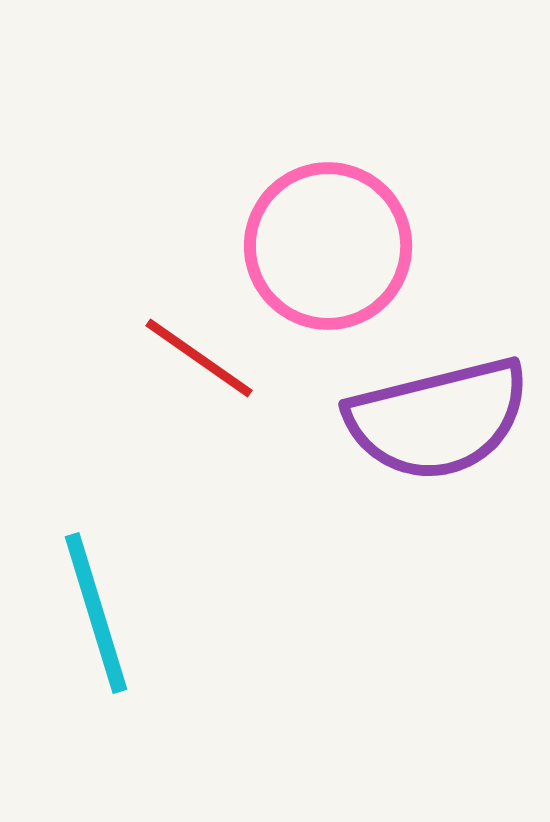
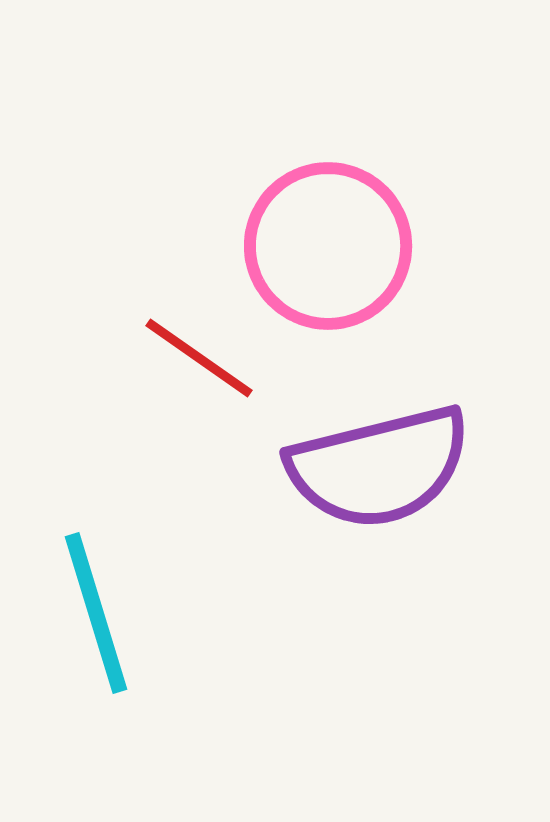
purple semicircle: moved 59 px left, 48 px down
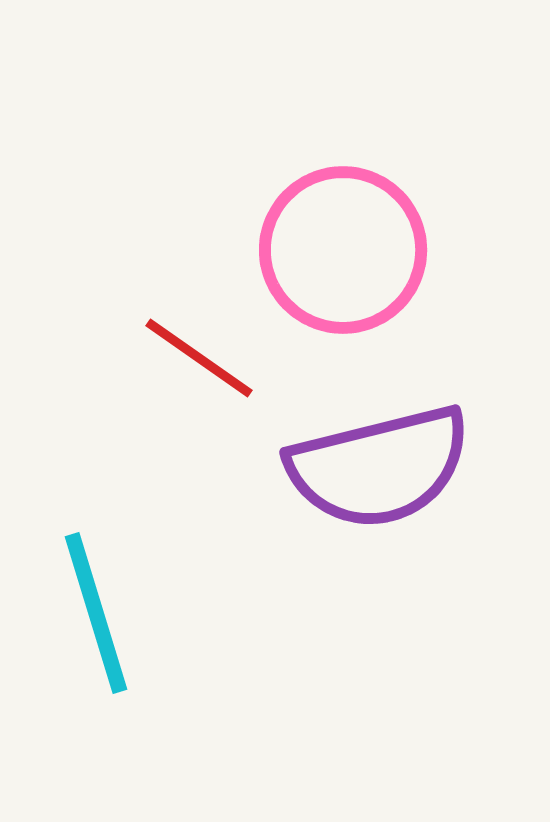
pink circle: moved 15 px right, 4 px down
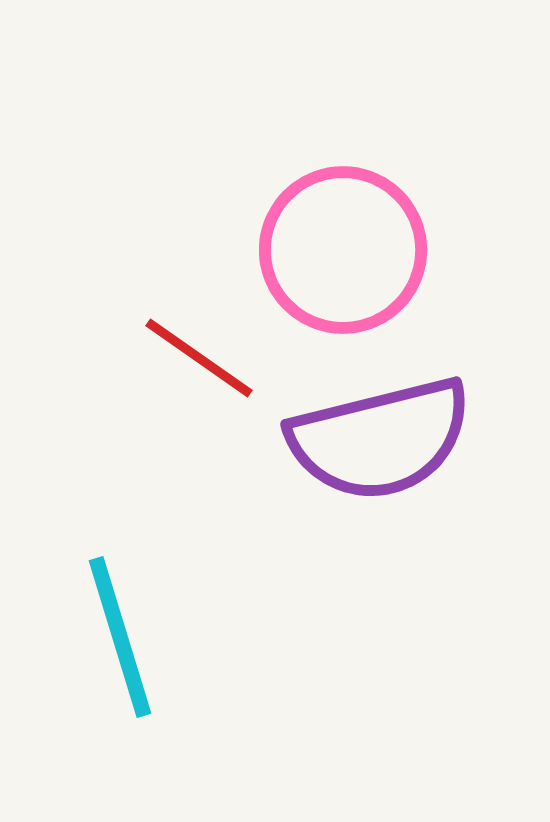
purple semicircle: moved 1 px right, 28 px up
cyan line: moved 24 px right, 24 px down
